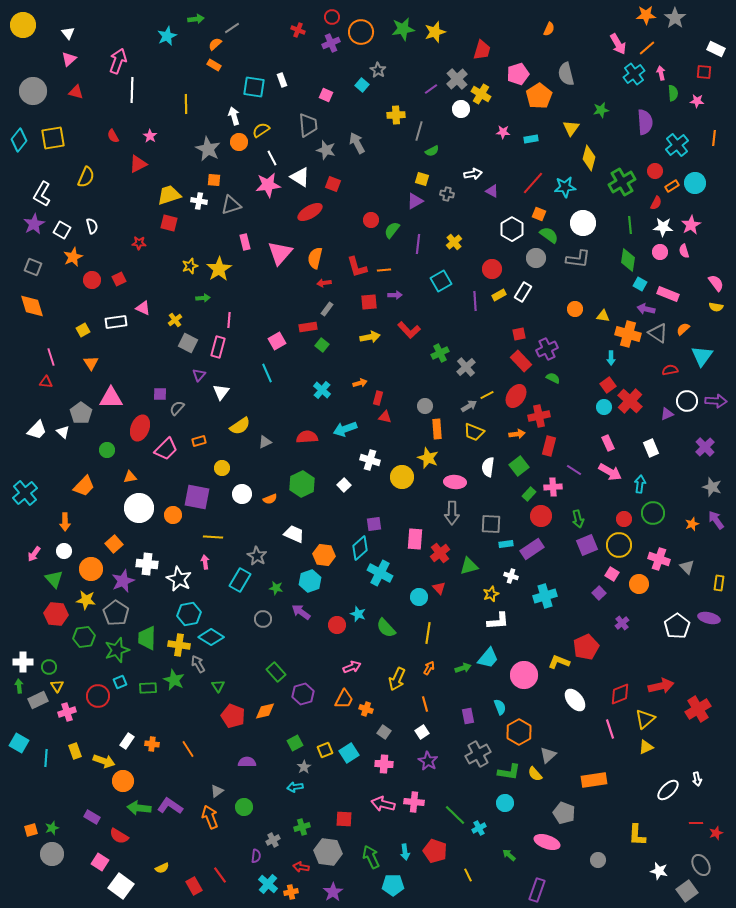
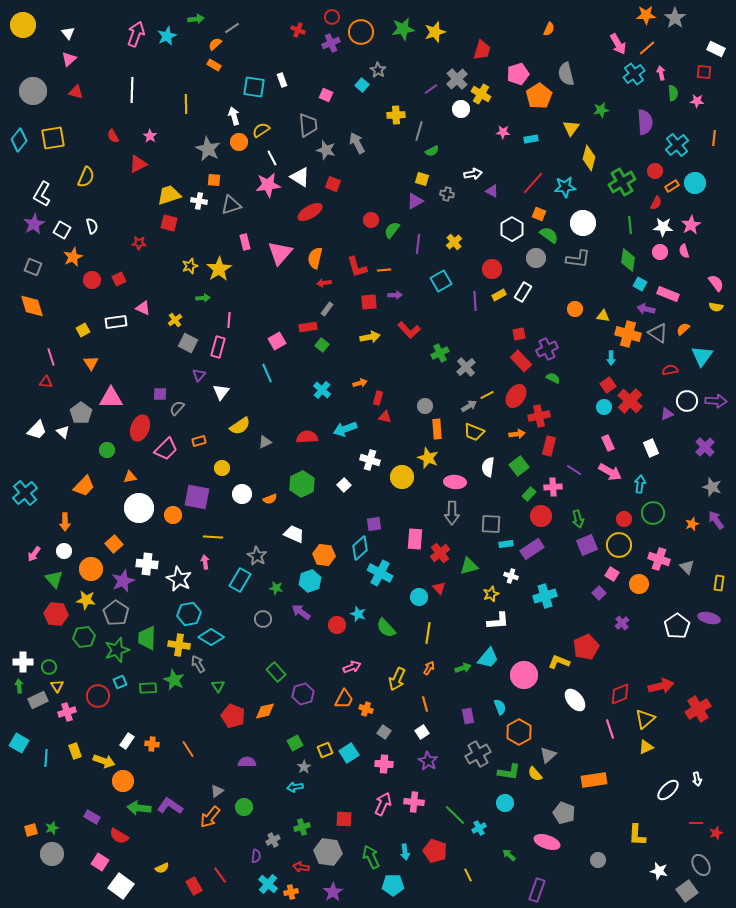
pink arrow at (118, 61): moved 18 px right, 27 px up
pink arrow at (383, 804): rotated 100 degrees clockwise
orange arrow at (210, 817): rotated 120 degrees counterclockwise
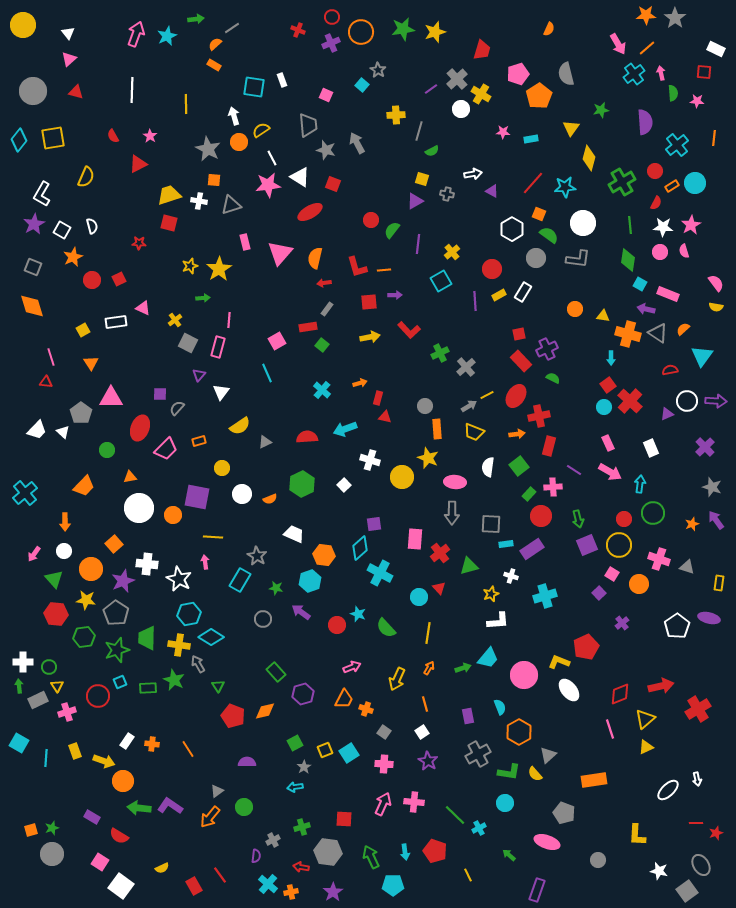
yellow cross at (454, 242): moved 2 px left, 10 px down
gray triangle at (687, 567): rotated 28 degrees counterclockwise
white ellipse at (575, 700): moved 6 px left, 10 px up
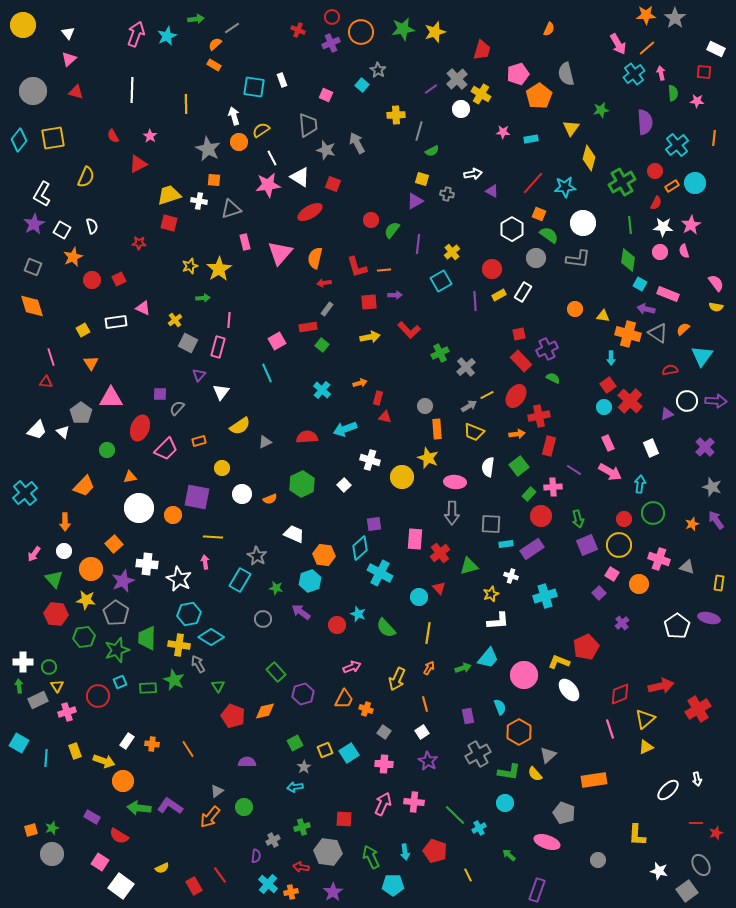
gray triangle at (231, 205): moved 4 px down
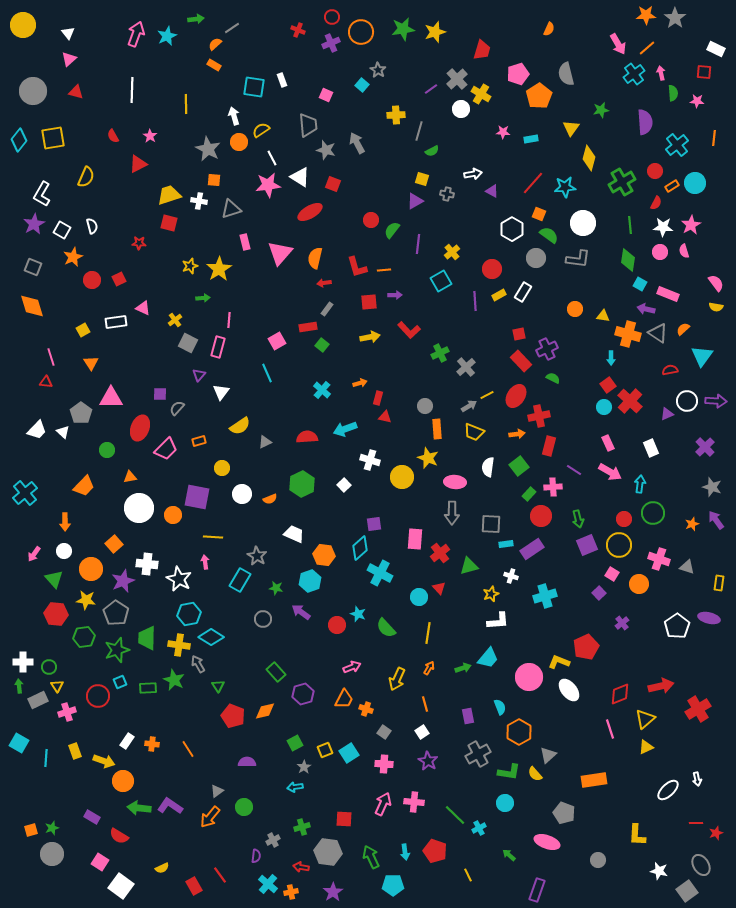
pink circle at (524, 675): moved 5 px right, 2 px down
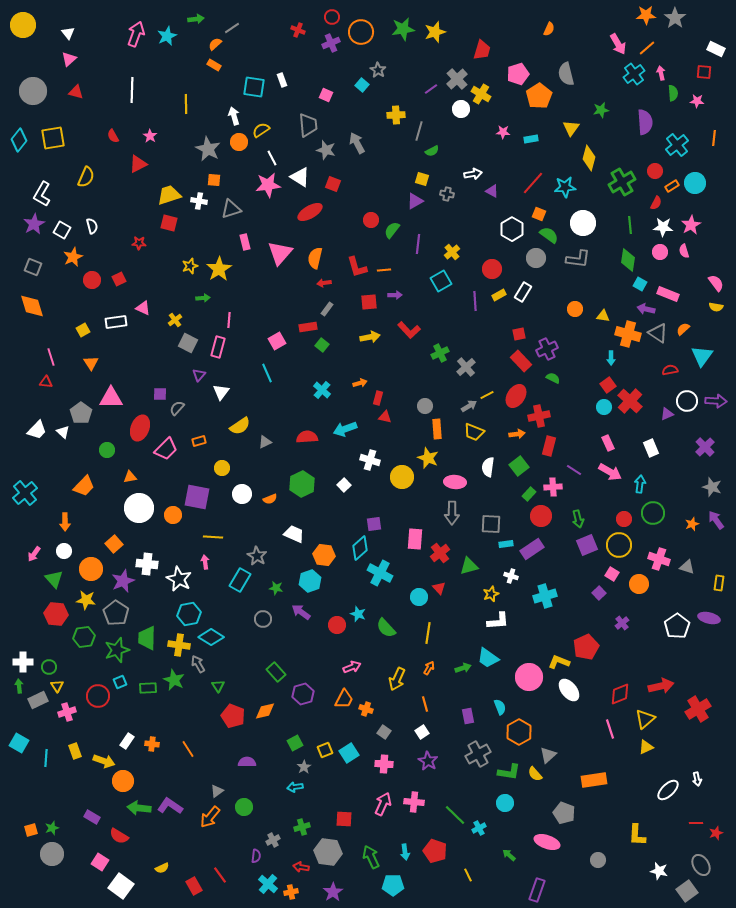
cyan trapezoid at (488, 658): rotated 85 degrees clockwise
